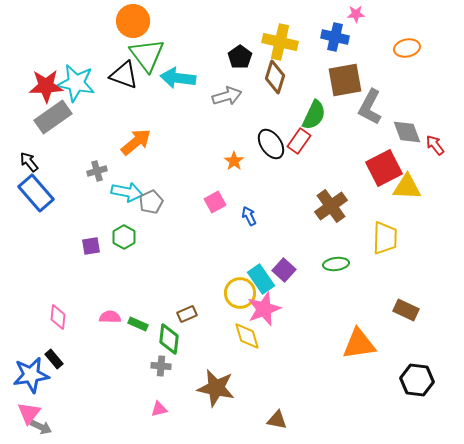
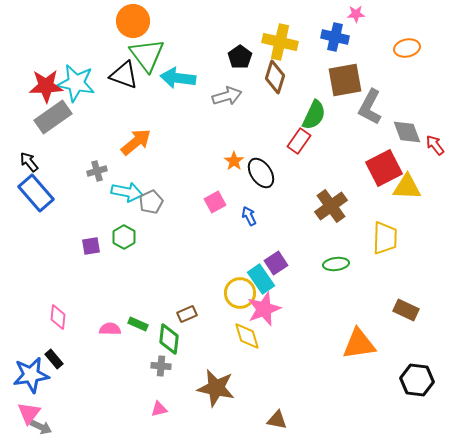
black ellipse at (271, 144): moved 10 px left, 29 px down
purple square at (284, 270): moved 8 px left, 7 px up; rotated 15 degrees clockwise
pink semicircle at (110, 317): moved 12 px down
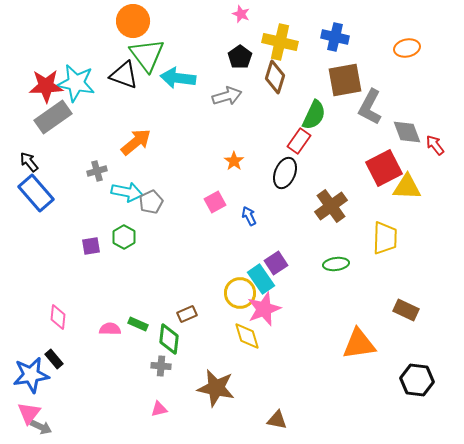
pink star at (356, 14): moved 115 px left; rotated 24 degrees clockwise
black ellipse at (261, 173): moved 24 px right; rotated 56 degrees clockwise
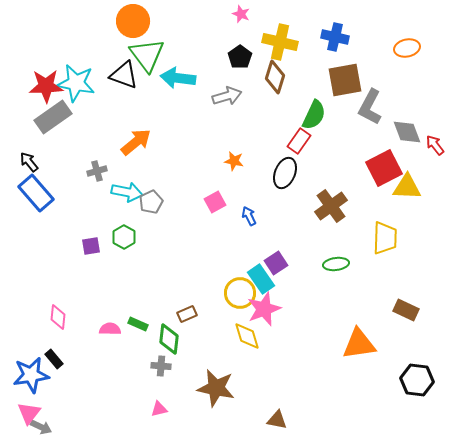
orange star at (234, 161): rotated 24 degrees counterclockwise
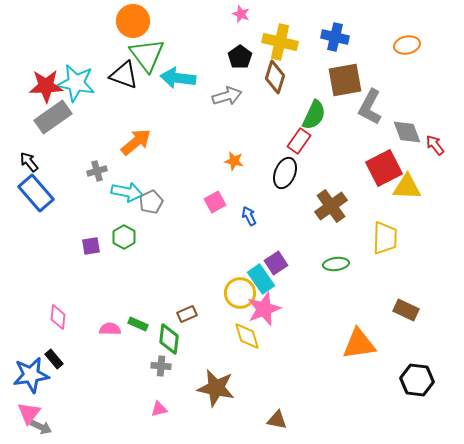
orange ellipse at (407, 48): moved 3 px up
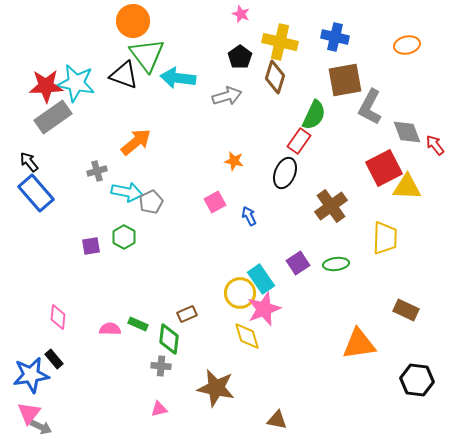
purple square at (276, 263): moved 22 px right
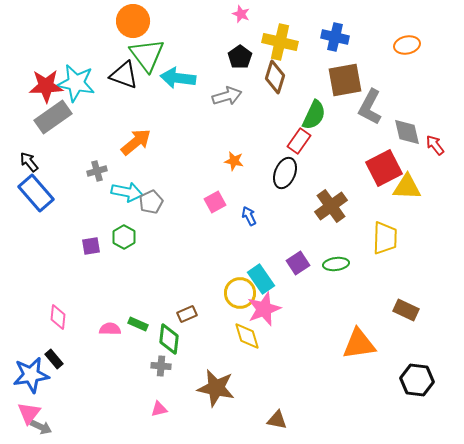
gray diamond at (407, 132): rotated 8 degrees clockwise
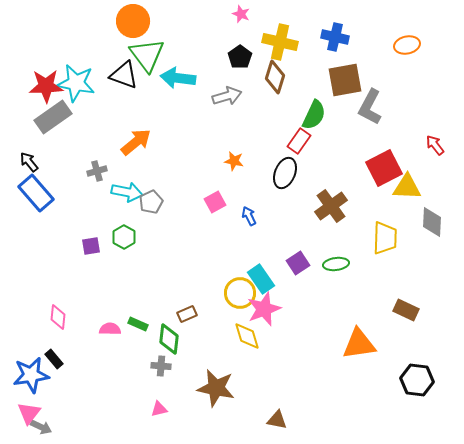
gray diamond at (407, 132): moved 25 px right, 90 px down; rotated 16 degrees clockwise
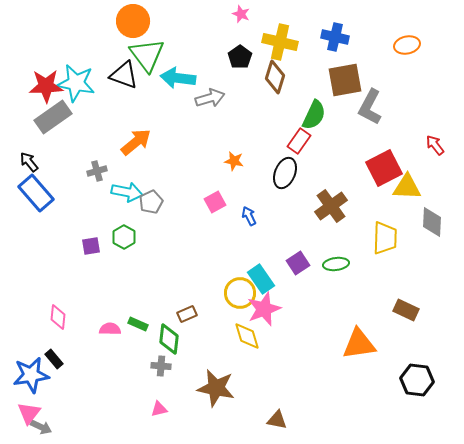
gray arrow at (227, 96): moved 17 px left, 2 px down
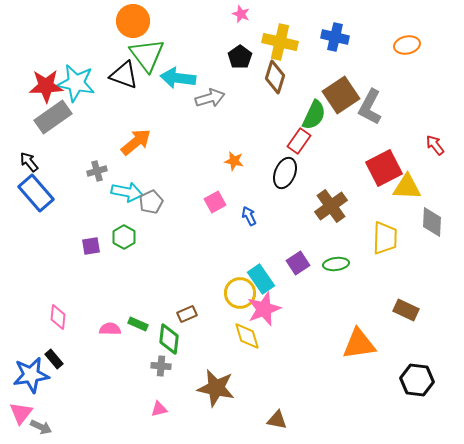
brown square at (345, 80): moved 4 px left, 15 px down; rotated 24 degrees counterclockwise
pink triangle at (29, 413): moved 8 px left
